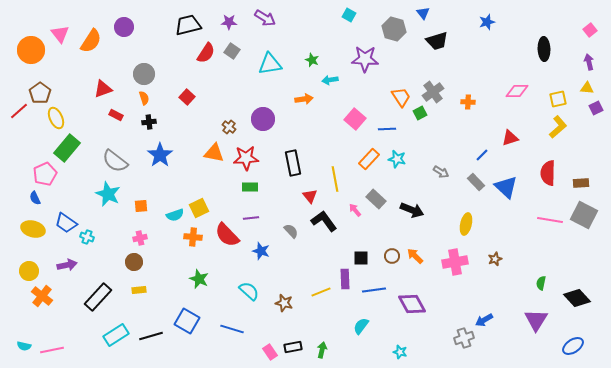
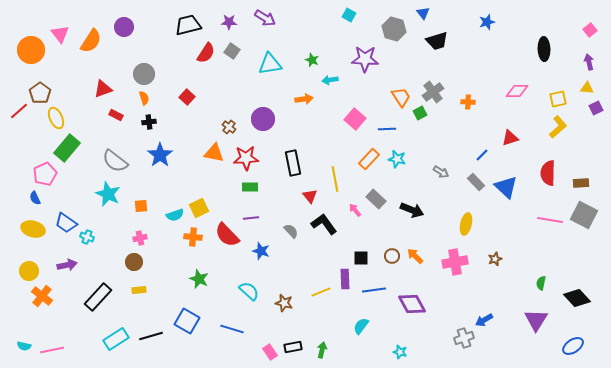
black L-shape at (324, 221): moved 3 px down
cyan rectangle at (116, 335): moved 4 px down
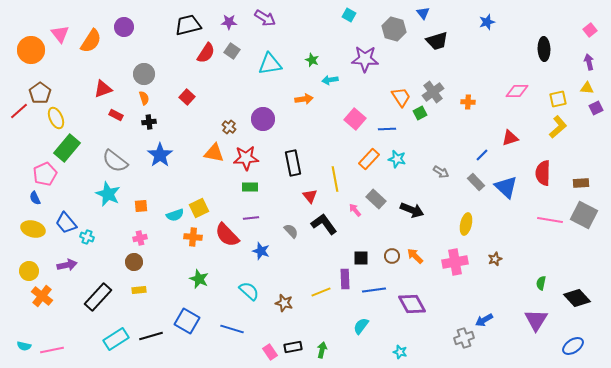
red semicircle at (548, 173): moved 5 px left
blue trapezoid at (66, 223): rotated 15 degrees clockwise
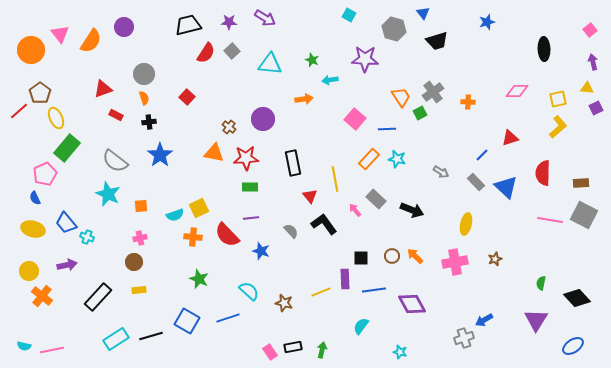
gray square at (232, 51): rotated 14 degrees clockwise
purple arrow at (589, 62): moved 4 px right
cyan triangle at (270, 64): rotated 15 degrees clockwise
blue line at (232, 329): moved 4 px left, 11 px up; rotated 35 degrees counterclockwise
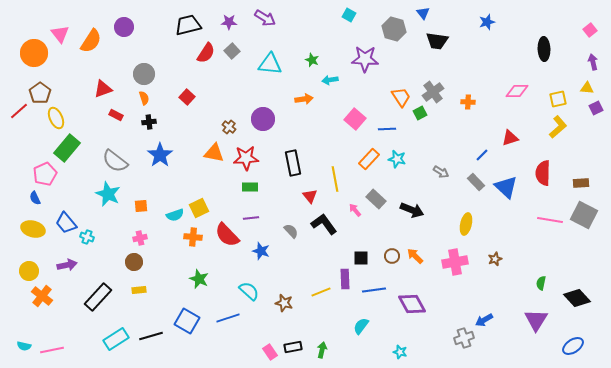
black trapezoid at (437, 41): rotated 25 degrees clockwise
orange circle at (31, 50): moved 3 px right, 3 px down
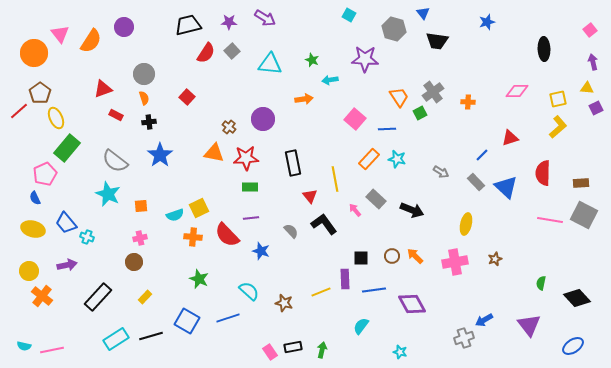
orange trapezoid at (401, 97): moved 2 px left
yellow rectangle at (139, 290): moved 6 px right, 7 px down; rotated 40 degrees counterclockwise
purple triangle at (536, 320): moved 7 px left, 5 px down; rotated 10 degrees counterclockwise
